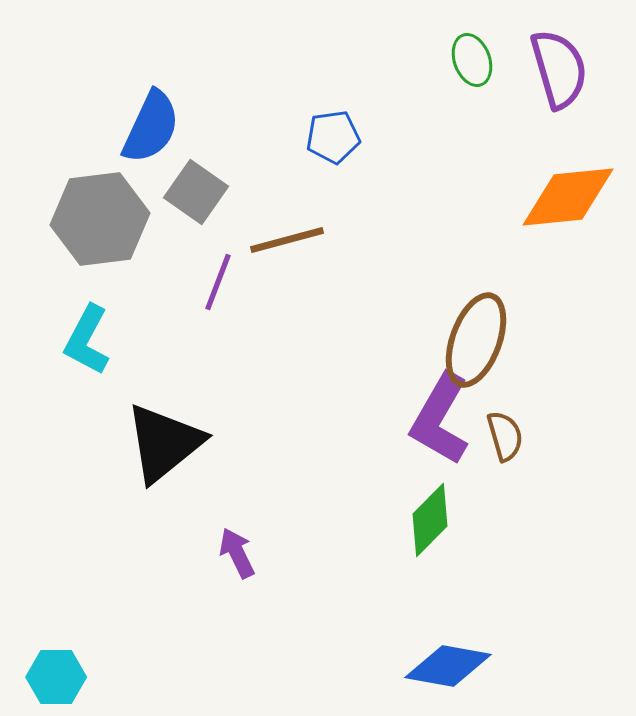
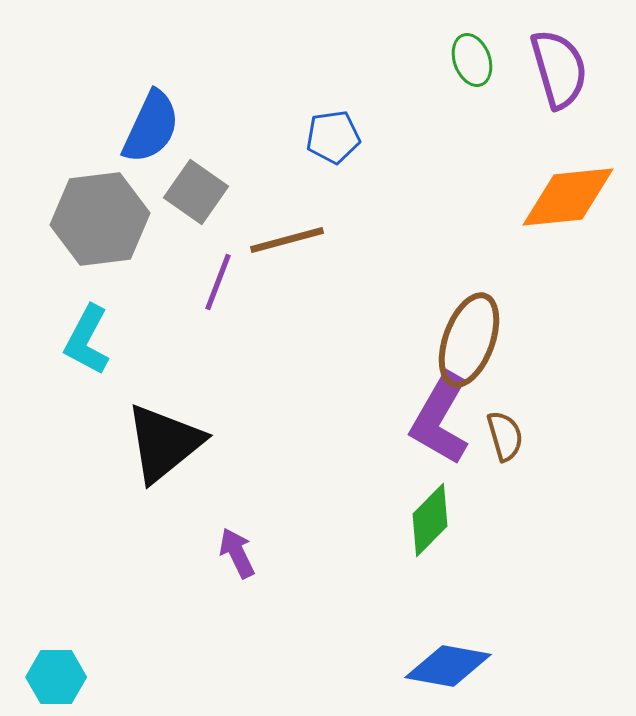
brown ellipse: moved 7 px left
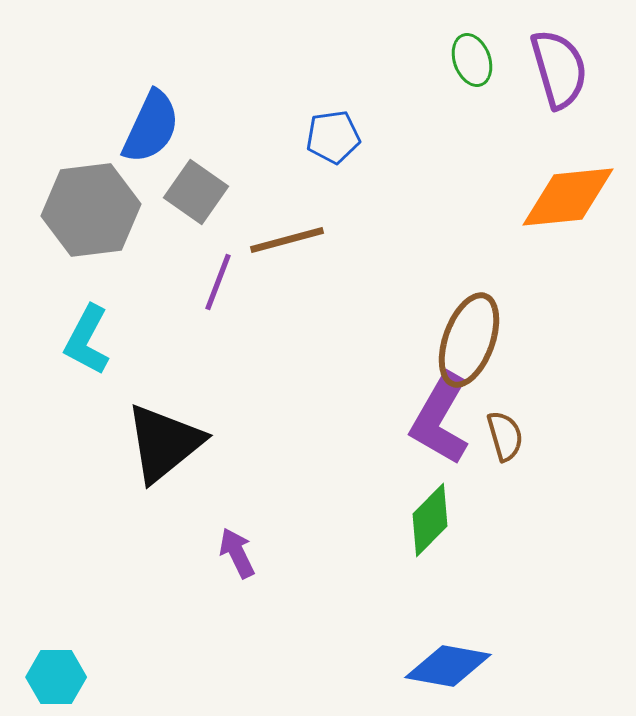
gray hexagon: moved 9 px left, 9 px up
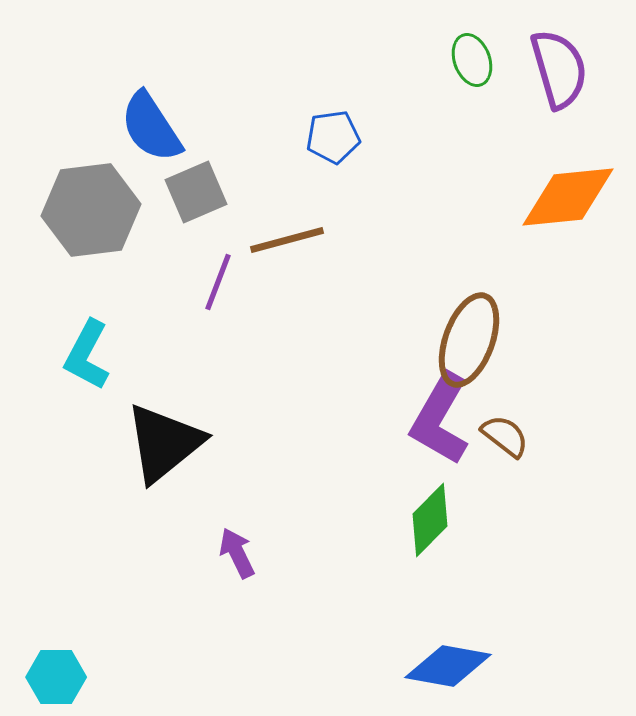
blue semicircle: rotated 122 degrees clockwise
gray square: rotated 32 degrees clockwise
cyan L-shape: moved 15 px down
brown semicircle: rotated 36 degrees counterclockwise
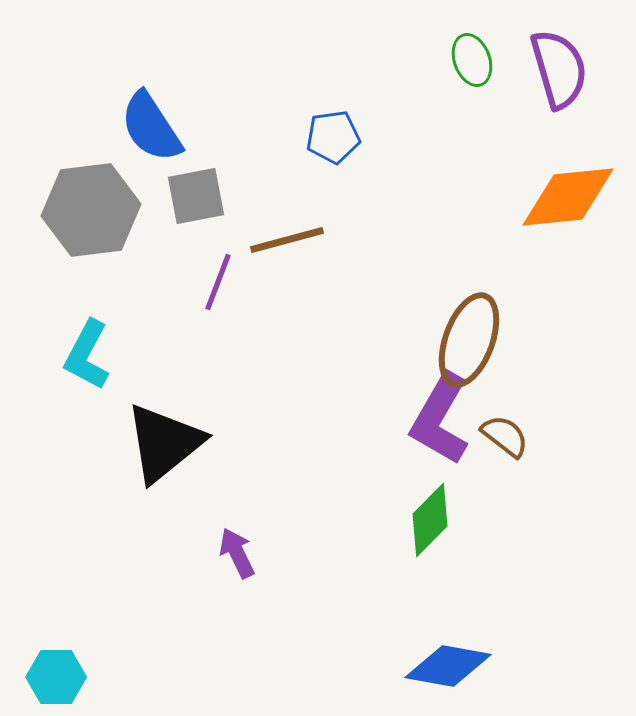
gray square: moved 4 px down; rotated 12 degrees clockwise
